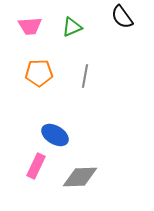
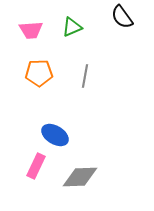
pink trapezoid: moved 1 px right, 4 px down
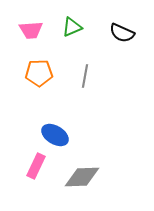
black semicircle: moved 16 px down; rotated 30 degrees counterclockwise
gray diamond: moved 2 px right
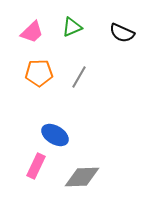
pink trapezoid: moved 1 px right, 2 px down; rotated 40 degrees counterclockwise
gray line: moved 6 px left, 1 px down; rotated 20 degrees clockwise
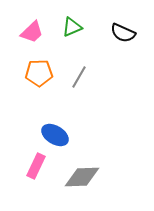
black semicircle: moved 1 px right
